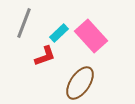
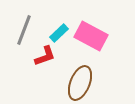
gray line: moved 7 px down
pink rectangle: rotated 20 degrees counterclockwise
brown ellipse: rotated 12 degrees counterclockwise
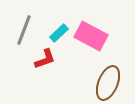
red L-shape: moved 3 px down
brown ellipse: moved 28 px right
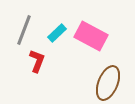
cyan rectangle: moved 2 px left
red L-shape: moved 8 px left, 2 px down; rotated 50 degrees counterclockwise
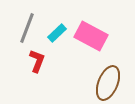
gray line: moved 3 px right, 2 px up
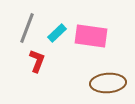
pink rectangle: rotated 20 degrees counterclockwise
brown ellipse: rotated 64 degrees clockwise
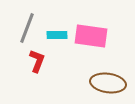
cyan rectangle: moved 2 px down; rotated 42 degrees clockwise
brown ellipse: rotated 12 degrees clockwise
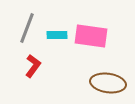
red L-shape: moved 4 px left, 5 px down; rotated 15 degrees clockwise
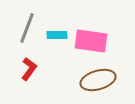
pink rectangle: moved 5 px down
red L-shape: moved 4 px left, 3 px down
brown ellipse: moved 10 px left, 3 px up; rotated 24 degrees counterclockwise
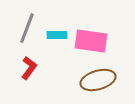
red L-shape: moved 1 px up
